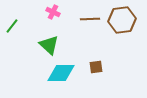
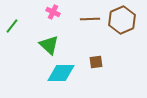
brown hexagon: rotated 16 degrees counterclockwise
brown square: moved 5 px up
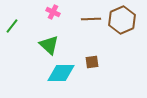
brown line: moved 1 px right
brown square: moved 4 px left
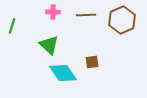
pink cross: rotated 24 degrees counterclockwise
brown line: moved 5 px left, 4 px up
green line: rotated 21 degrees counterclockwise
cyan diamond: moved 2 px right; rotated 56 degrees clockwise
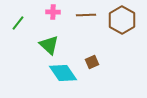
brown hexagon: rotated 8 degrees counterclockwise
green line: moved 6 px right, 3 px up; rotated 21 degrees clockwise
brown square: rotated 16 degrees counterclockwise
